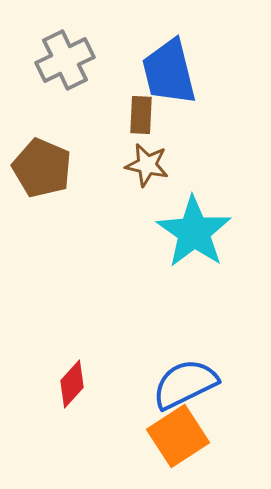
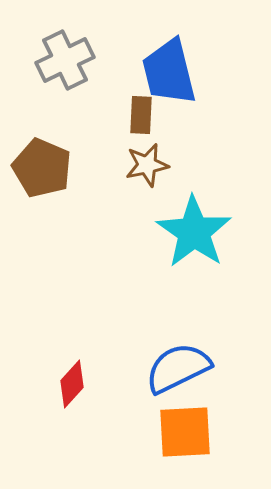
brown star: rotated 24 degrees counterclockwise
blue semicircle: moved 7 px left, 16 px up
orange square: moved 7 px right, 4 px up; rotated 30 degrees clockwise
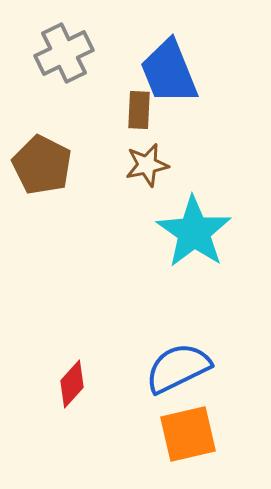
gray cross: moved 1 px left, 7 px up
blue trapezoid: rotated 8 degrees counterclockwise
brown rectangle: moved 2 px left, 5 px up
brown pentagon: moved 3 px up; rotated 4 degrees clockwise
orange square: moved 3 px right, 2 px down; rotated 10 degrees counterclockwise
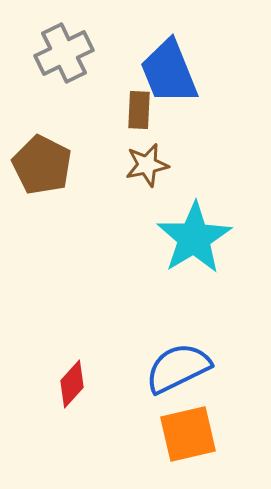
cyan star: moved 6 px down; rotated 6 degrees clockwise
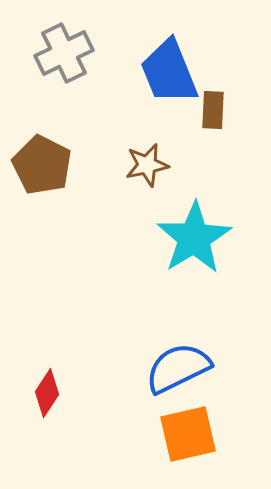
brown rectangle: moved 74 px right
red diamond: moved 25 px left, 9 px down; rotated 9 degrees counterclockwise
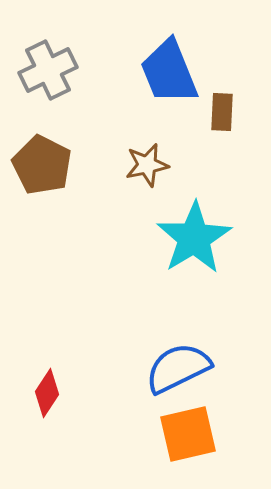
gray cross: moved 16 px left, 17 px down
brown rectangle: moved 9 px right, 2 px down
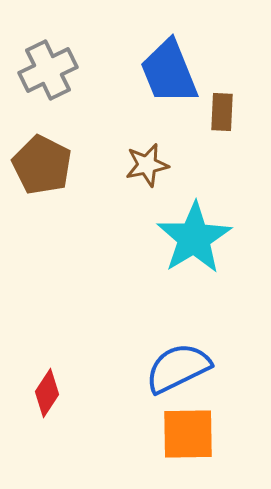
orange square: rotated 12 degrees clockwise
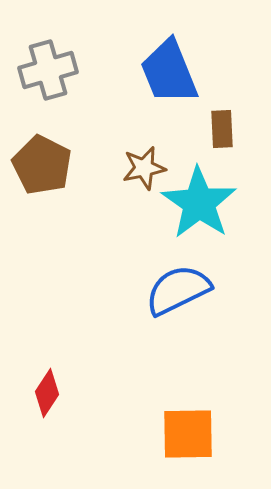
gray cross: rotated 10 degrees clockwise
brown rectangle: moved 17 px down; rotated 6 degrees counterclockwise
brown star: moved 3 px left, 3 px down
cyan star: moved 5 px right, 35 px up; rotated 6 degrees counterclockwise
blue semicircle: moved 78 px up
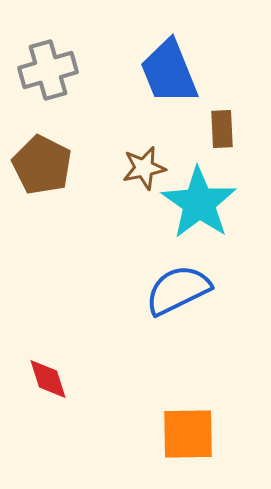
red diamond: moved 1 px right, 14 px up; rotated 51 degrees counterclockwise
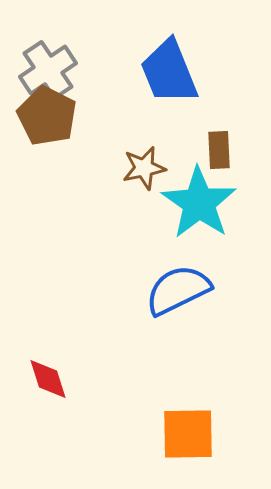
gray cross: rotated 18 degrees counterclockwise
brown rectangle: moved 3 px left, 21 px down
brown pentagon: moved 5 px right, 49 px up
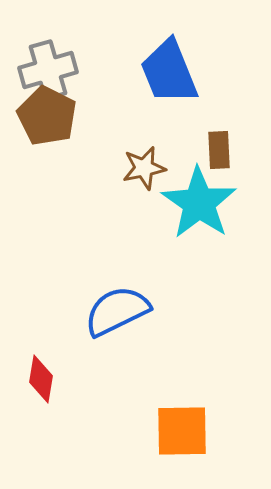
gray cross: rotated 18 degrees clockwise
blue semicircle: moved 61 px left, 21 px down
red diamond: moved 7 px left; rotated 27 degrees clockwise
orange square: moved 6 px left, 3 px up
